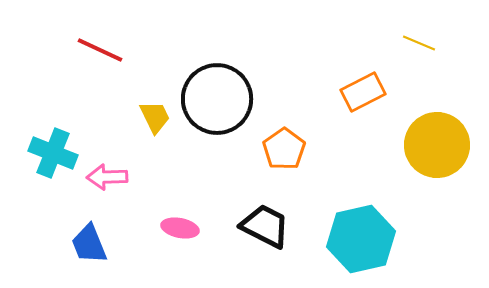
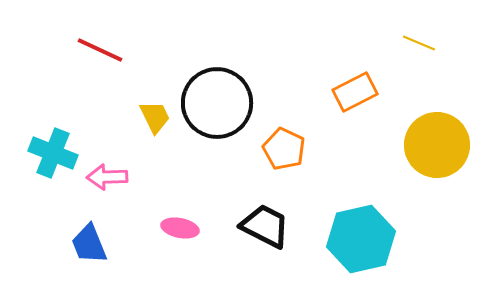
orange rectangle: moved 8 px left
black circle: moved 4 px down
orange pentagon: rotated 12 degrees counterclockwise
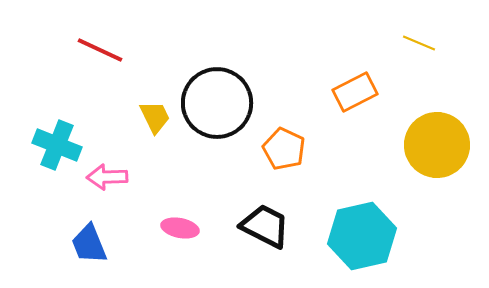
cyan cross: moved 4 px right, 8 px up
cyan hexagon: moved 1 px right, 3 px up
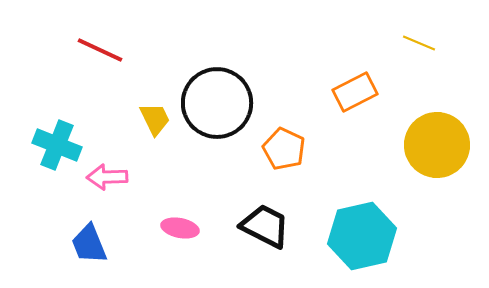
yellow trapezoid: moved 2 px down
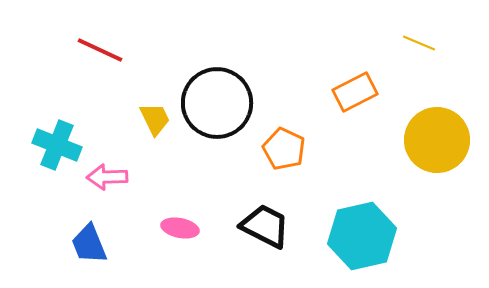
yellow circle: moved 5 px up
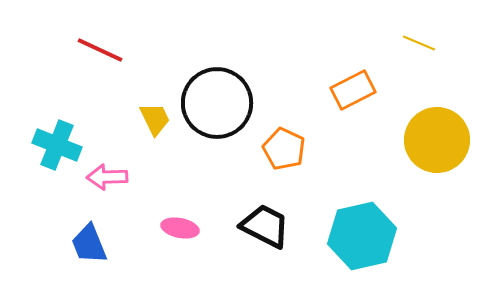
orange rectangle: moved 2 px left, 2 px up
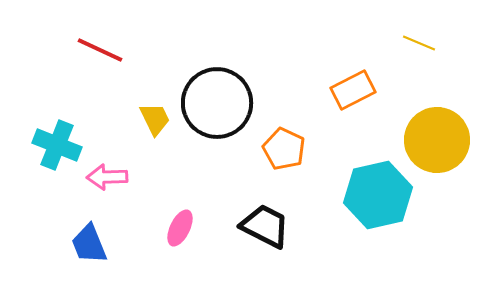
pink ellipse: rotated 75 degrees counterclockwise
cyan hexagon: moved 16 px right, 41 px up
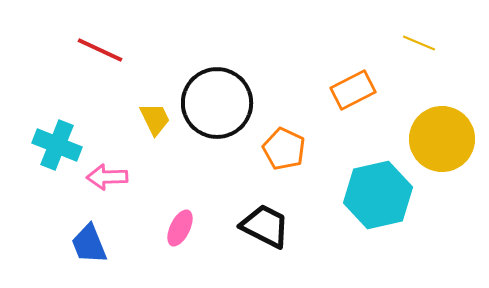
yellow circle: moved 5 px right, 1 px up
